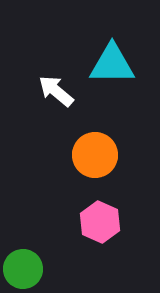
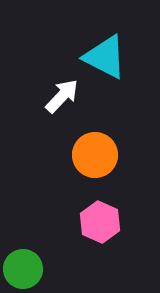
cyan triangle: moved 7 px left, 7 px up; rotated 27 degrees clockwise
white arrow: moved 6 px right, 5 px down; rotated 93 degrees clockwise
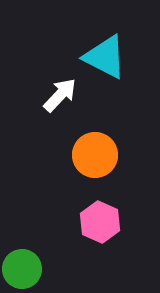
white arrow: moved 2 px left, 1 px up
green circle: moved 1 px left
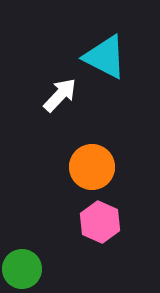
orange circle: moved 3 px left, 12 px down
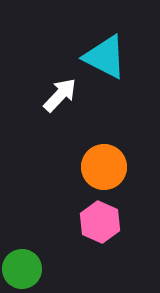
orange circle: moved 12 px right
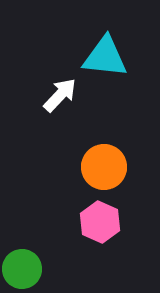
cyan triangle: rotated 21 degrees counterclockwise
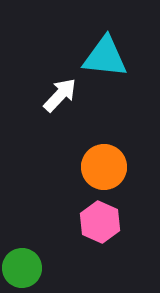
green circle: moved 1 px up
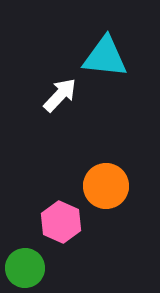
orange circle: moved 2 px right, 19 px down
pink hexagon: moved 39 px left
green circle: moved 3 px right
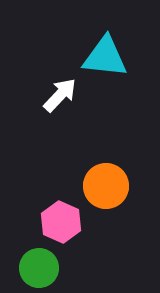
green circle: moved 14 px right
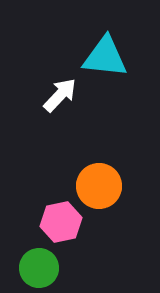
orange circle: moved 7 px left
pink hexagon: rotated 24 degrees clockwise
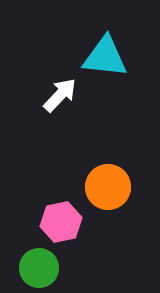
orange circle: moved 9 px right, 1 px down
